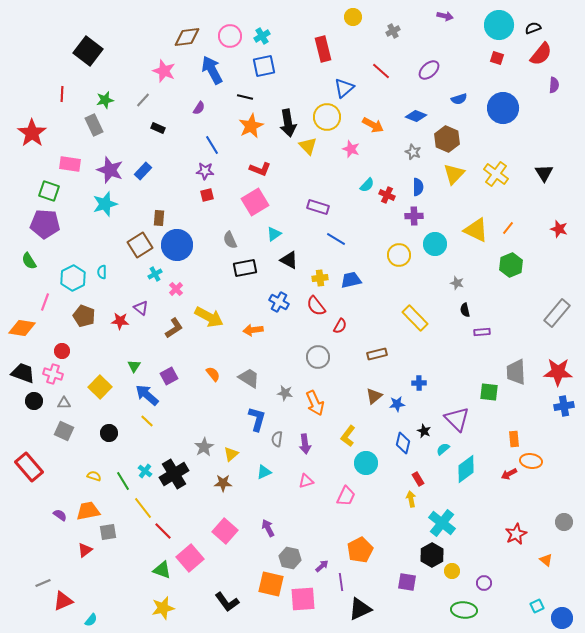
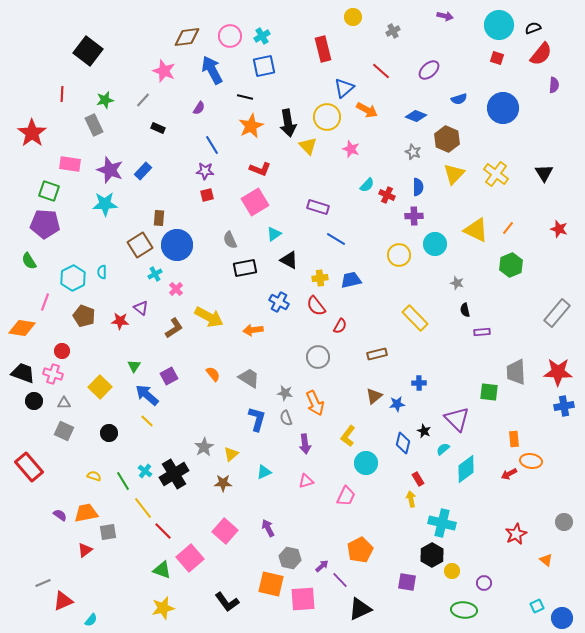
orange arrow at (373, 125): moved 6 px left, 15 px up
cyan star at (105, 204): rotated 15 degrees clockwise
gray semicircle at (277, 439): moved 9 px right, 21 px up; rotated 28 degrees counterclockwise
orange trapezoid at (88, 511): moved 2 px left, 2 px down
cyan cross at (442, 523): rotated 24 degrees counterclockwise
purple line at (341, 582): moved 1 px left, 2 px up; rotated 36 degrees counterclockwise
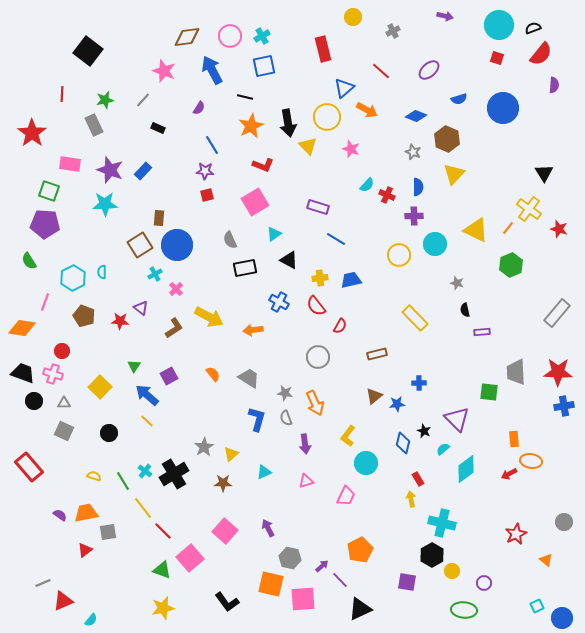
red L-shape at (260, 169): moved 3 px right, 4 px up
yellow cross at (496, 174): moved 33 px right, 35 px down
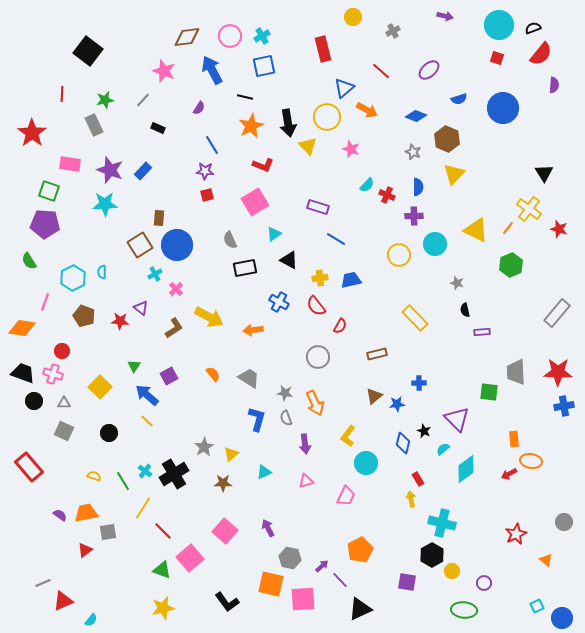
yellow line at (143, 508): rotated 70 degrees clockwise
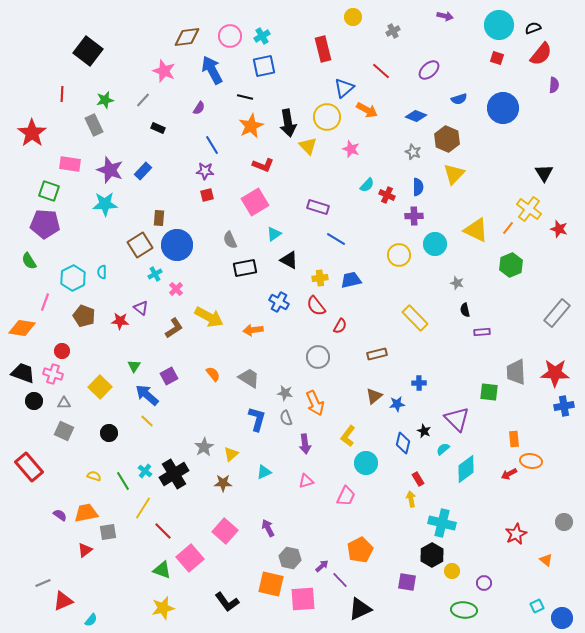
red star at (558, 372): moved 3 px left, 1 px down
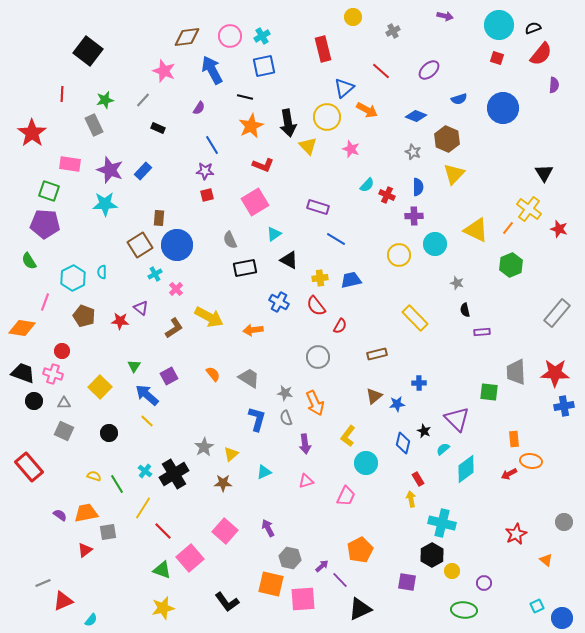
green line at (123, 481): moved 6 px left, 3 px down
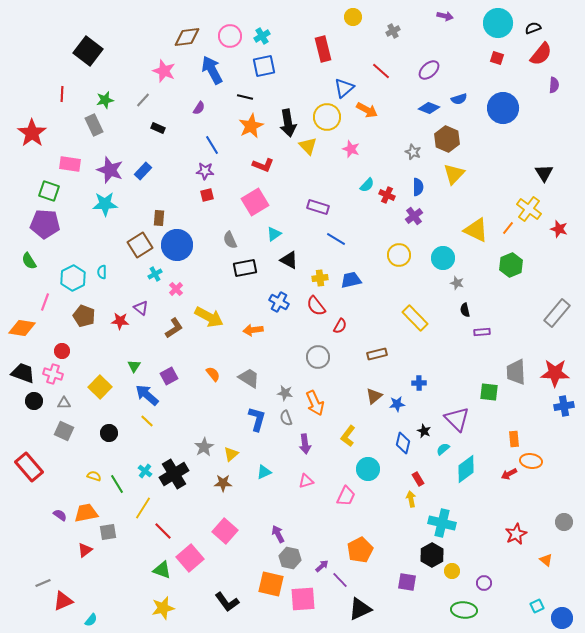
cyan circle at (499, 25): moved 1 px left, 2 px up
blue diamond at (416, 116): moved 13 px right, 8 px up
purple cross at (414, 216): rotated 36 degrees counterclockwise
cyan circle at (435, 244): moved 8 px right, 14 px down
cyan circle at (366, 463): moved 2 px right, 6 px down
purple arrow at (268, 528): moved 10 px right, 6 px down
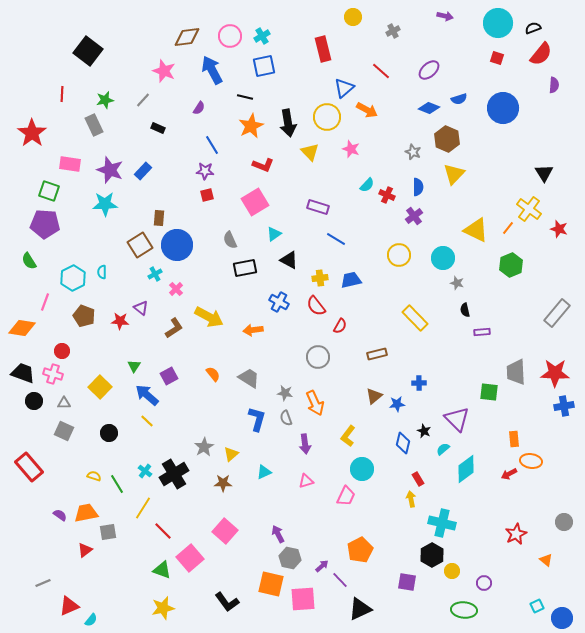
yellow triangle at (308, 146): moved 2 px right, 6 px down
cyan circle at (368, 469): moved 6 px left
red triangle at (63, 601): moved 6 px right, 5 px down
